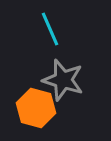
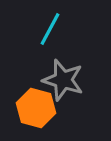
cyan line: rotated 52 degrees clockwise
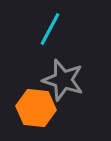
orange hexagon: rotated 9 degrees counterclockwise
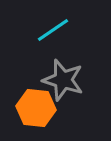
cyan line: moved 3 px right, 1 px down; rotated 28 degrees clockwise
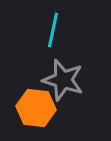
cyan line: rotated 44 degrees counterclockwise
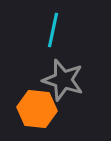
orange hexagon: moved 1 px right, 1 px down
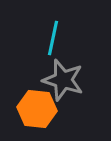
cyan line: moved 8 px down
